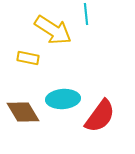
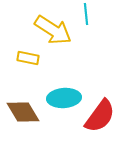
cyan ellipse: moved 1 px right, 1 px up
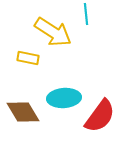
yellow arrow: moved 2 px down
